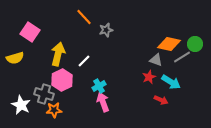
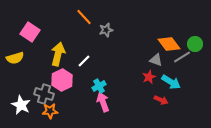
orange diamond: rotated 40 degrees clockwise
orange star: moved 4 px left, 1 px down
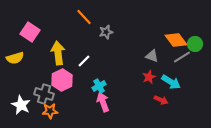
gray star: moved 2 px down
orange diamond: moved 7 px right, 4 px up
yellow arrow: moved 1 px up; rotated 20 degrees counterclockwise
gray triangle: moved 4 px left, 4 px up
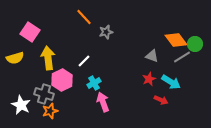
yellow arrow: moved 10 px left, 5 px down
red star: moved 2 px down
cyan cross: moved 5 px left, 3 px up
orange star: rotated 14 degrees counterclockwise
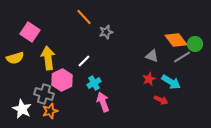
white star: moved 1 px right, 4 px down
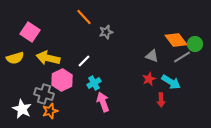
yellow arrow: rotated 70 degrees counterclockwise
red arrow: rotated 64 degrees clockwise
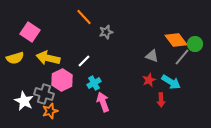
gray line: rotated 18 degrees counterclockwise
red star: moved 1 px down
white star: moved 2 px right, 8 px up
